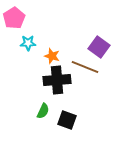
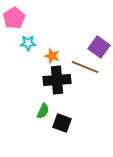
black square: moved 5 px left, 3 px down
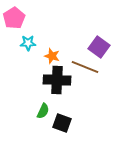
black cross: rotated 8 degrees clockwise
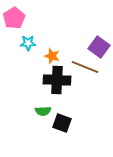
green semicircle: rotated 63 degrees clockwise
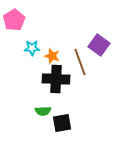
pink pentagon: moved 2 px down
cyan star: moved 4 px right, 5 px down
purple square: moved 2 px up
brown line: moved 5 px left, 5 px up; rotated 48 degrees clockwise
black cross: moved 1 px left, 1 px up
black square: rotated 30 degrees counterclockwise
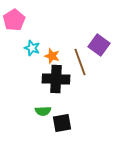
cyan star: rotated 21 degrees clockwise
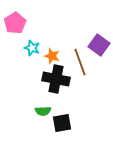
pink pentagon: moved 1 px right, 3 px down
black cross: rotated 8 degrees clockwise
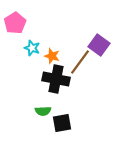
brown line: rotated 56 degrees clockwise
